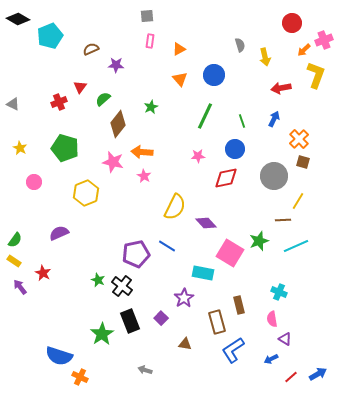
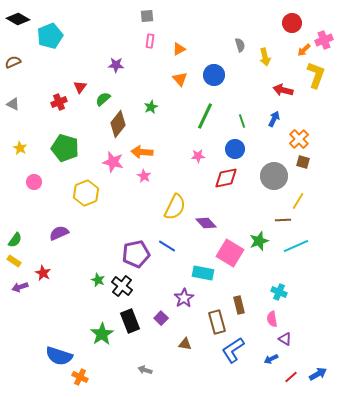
brown semicircle at (91, 49): moved 78 px left, 13 px down
red arrow at (281, 88): moved 2 px right, 2 px down; rotated 24 degrees clockwise
purple arrow at (20, 287): rotated 70 degrees counterclockwise
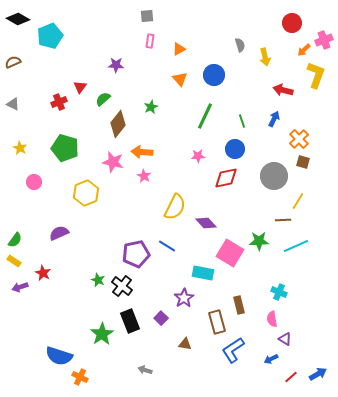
green star at (259, 241): rotated 18 degrees clockwise
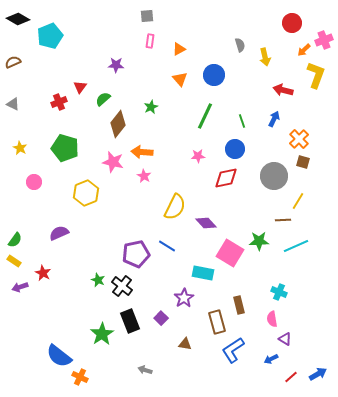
blue semicircle at (59, 356): rotated 20 degrees clockwise
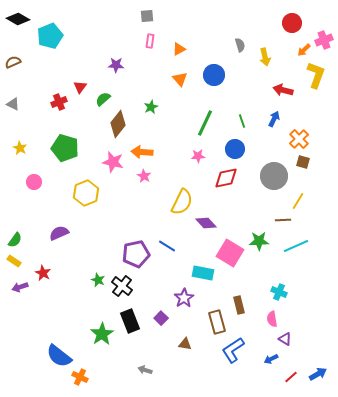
green line at (205, 116): moved 7 px down
yellow semicircle at (175, 207): moved 7 px right, 5 px up
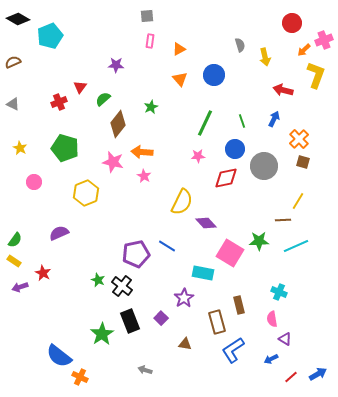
gray circle at (274, 176): moved 10 px left, 10 px up
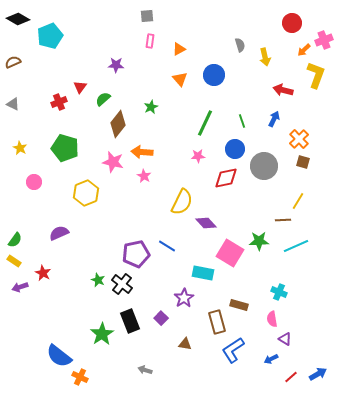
black cross at (122, 286): moved 2 px up
brown rectangle at (239, 305): rotated 60 degrees counterclockwise
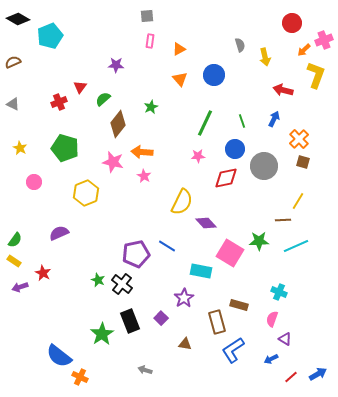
cyan rectangle at (203, 273): moved 2 px left, 2 px up
pink semicircle at (272, 319): rotated 28 degrees clockwise
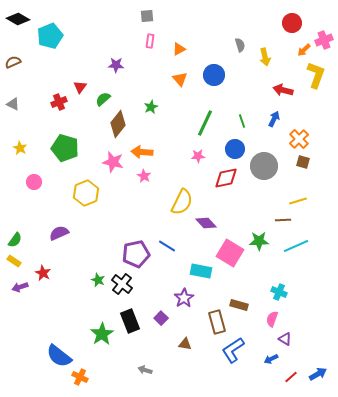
yellow line at (298, 201): rotated 42 degrees clockwise
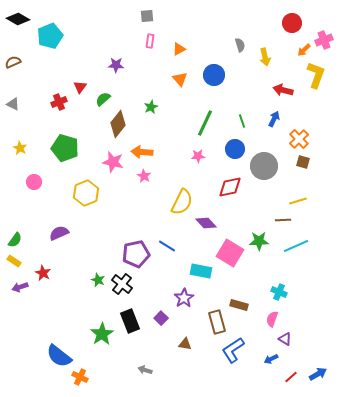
red diamond at (226, 178): moved 4 px right, 9 px down
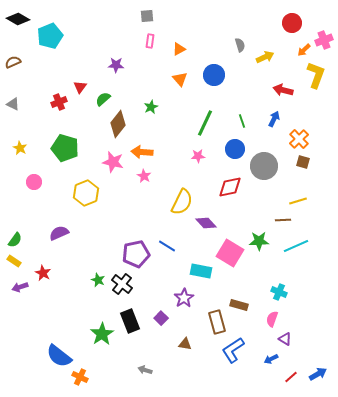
yellow arrow at (265, 57): rotated 102 degrees counterclockwise
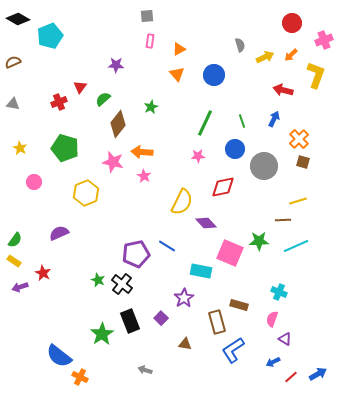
orange arrow at (304, 50): moved 13 px left, 5 px down
orange triangle at (180, 79): moved 3 px left, 5 px up
gray triangle at (13, 104): rotated 16 degrees counterclockwise
red diamond at (230, 187): moved 7 px left
pink square at (230, 253): rotated 8 degrees counterclockwise
blue arrow at (271, 359): moved 2 px right, 3 px down
